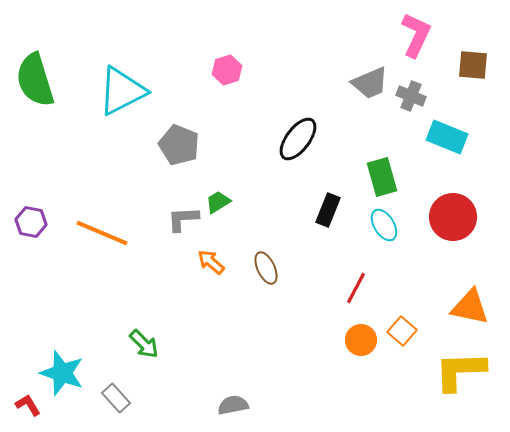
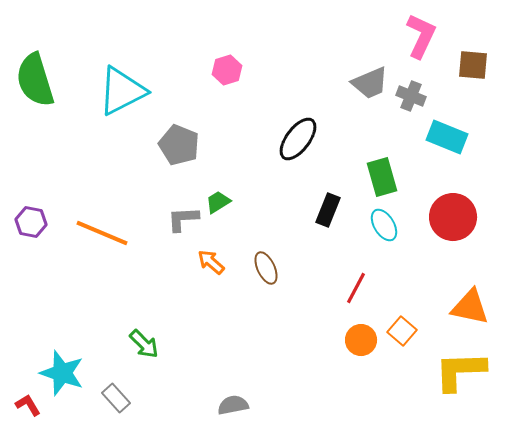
pink L-shape: moved 5 px right, 1 px down
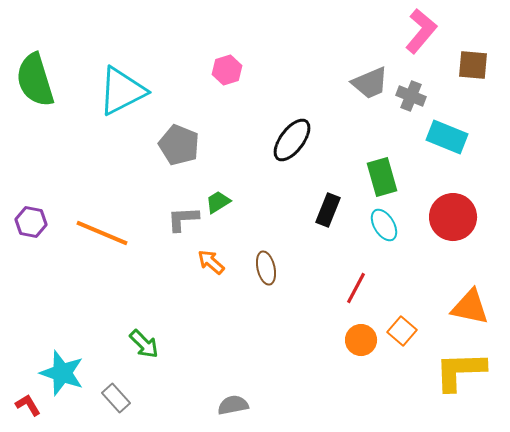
pink L-shape: moved 5 px up; rotated 15 degrees clockwise
black ellipse: moved 6 px left, 1 px down
brown ellipse: rotated 12 degrees clockwise
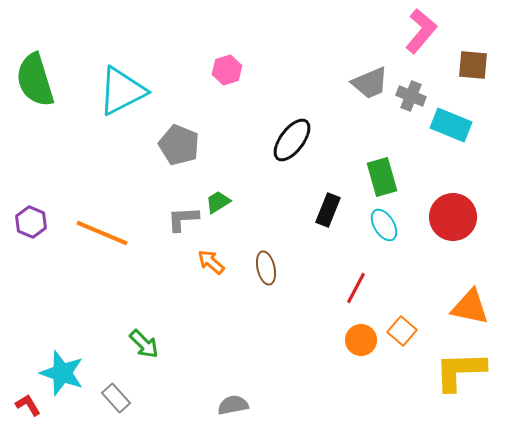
cyan rectangle: moved 4 px right, 12 px up
purple hexagon: rotated 12 degrees clockwise
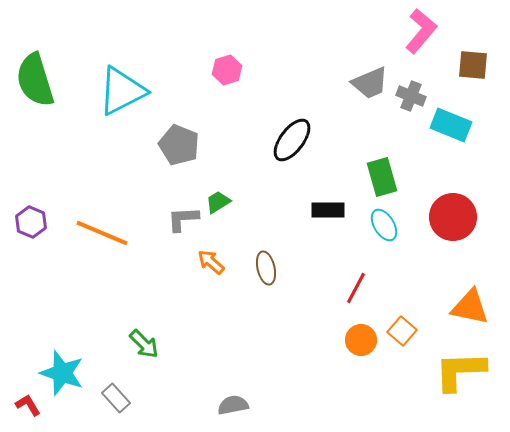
black rectangle: rotated 68 degrees clockwise
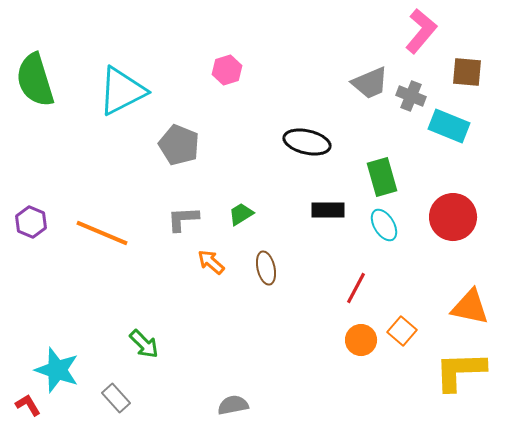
brown square: moved 6 px left, 7 px down
cyan rectangle: moved 2 px left, 1 px down
black ellipse: moved 15 px right, 2 px down; rotated 66 degrees clockwise
green trapezoid: moved 23 px right, 12 px down
cyan star: moved 5 px left, 3 px up
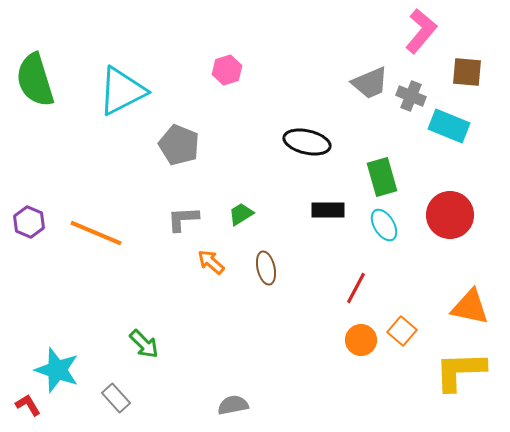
red circle: moved 3 px left, 2 px up
purple hexagon: moved 2 px left
orange line: moved 6 px left
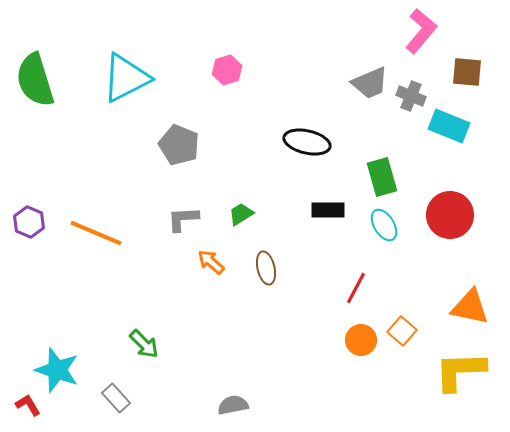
cyan triangle: moved 4 px right, 13 px up
